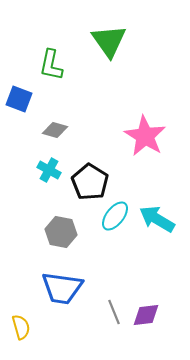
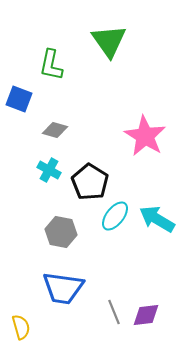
blue trapezoid: moved 1 px right
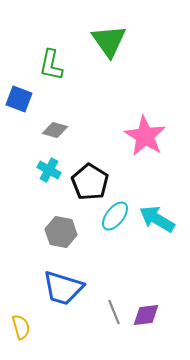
blue trapezoid: rotated 9 degrees clockwise
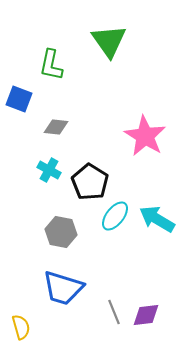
gray diamond: moved 1 px right, 3 px up; rotated 10 degrees counterclockwise
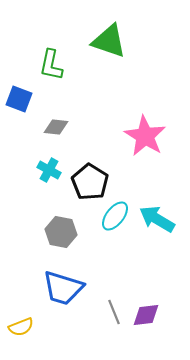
green triangle: rotated 36 degrees counterclockwise
yellow semicircle: rotated 85 degrees clockwise
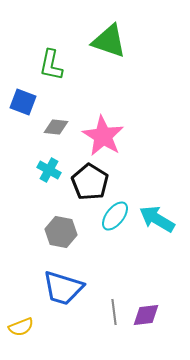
blue square: moved 4 px right, 3 px down
pink star: moved 42 px left
gray line: rotated 15 degrees clockwise
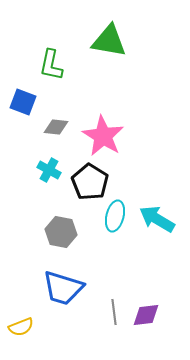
green triangle: rotated 9 degrees counterclockwise
cyan ellipse: rotated 24 degrees counterclockwise
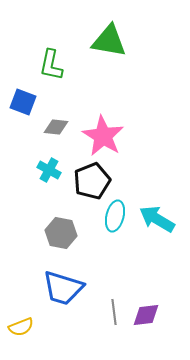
black pentagon: moved 2 px right, 1 px up; rotated 18 degrees clockwise
gray hexagon: moved 1 px down
